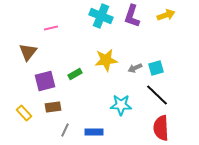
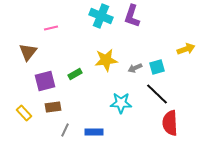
yellow arrow: moved 20 px right, 34 px down
cyan square: moved 1 px right, 1 px up
black line: moved 1 px up
cyan star: moved 2 px up
red semicircle: moved 9 px right, 5 px up
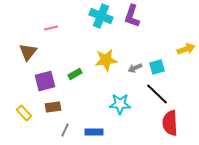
cyan star: moved 1 px left, 1 px down
